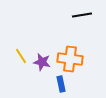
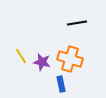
black line: moved 5 px left, 8 px down
orange cross: rotated 10 degrees clockwise
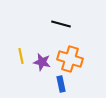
black line: moved 16 px left, 1 px down; rotated 24 degrees clockwise
yellow line: rotated 21 degrees clockwise
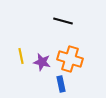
black line: moved 2 px right, 3 px up
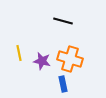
yellow line: moved 2 px left, 3 px up
purple star: moved 1 px up
blue rectangle: moved 2 px right
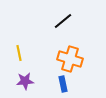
black line: rotated 54 degrees counterclockwise
purple star: moved 17 px left, 20 px down; rotated 18 degrees counterclockwise
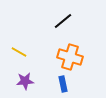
yellow line: moved 1 px up; rotated 49 degrees counterclockwise
orange cross: moved 2 px up
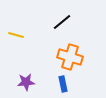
black line: moved 1 px left, 1 px down
yellow line: moved 3 px left, 17 px up; rotated 14 degrees counterclockwise
purple star: moved 1 px right, 1 px down
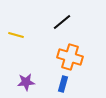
blue rectangle: rotated 28 degrees clockwise
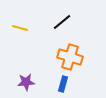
yellow line: moved 4 px right, 7 px up
